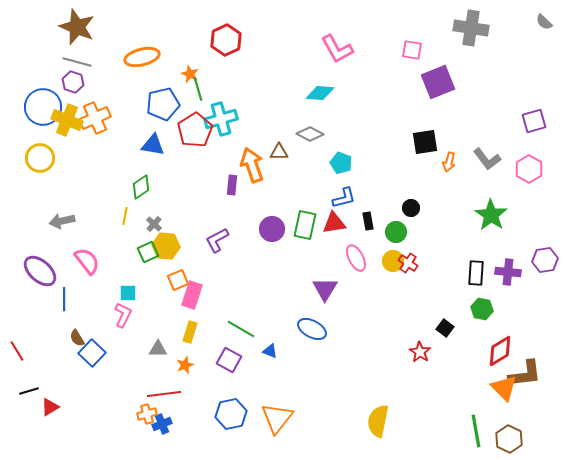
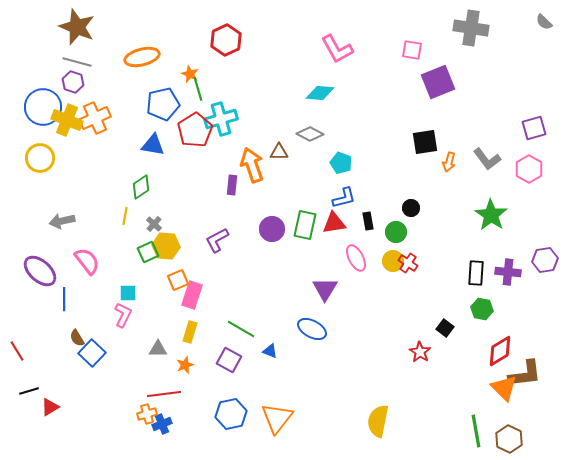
purple square at (534, 121): moved 7 px down
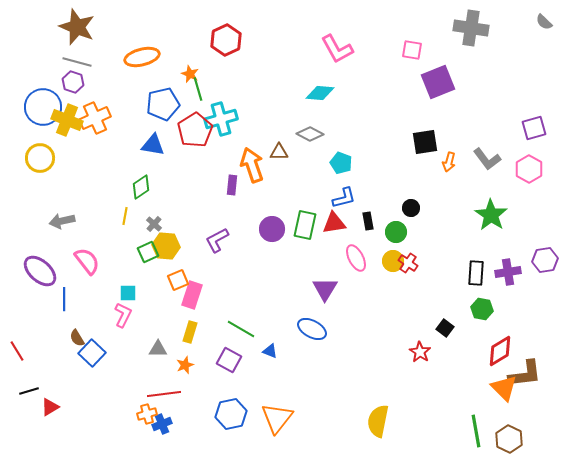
purple cross at (508, 272): rotated 15 degrees counterclockwise
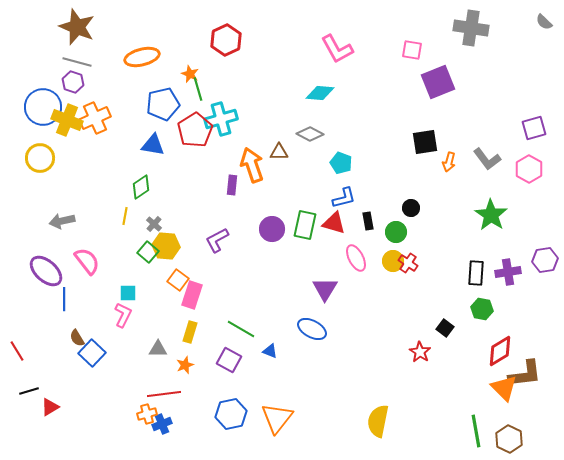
red triangle at (334, 223): rotated 25 degrees clockwise
green square at (148, 252): rotated 25 degrees counterclockwise
purple ellipse at (40, 271): moved 6 px right
orange square at (178, 280): rotated 30 degrees counterclockwise
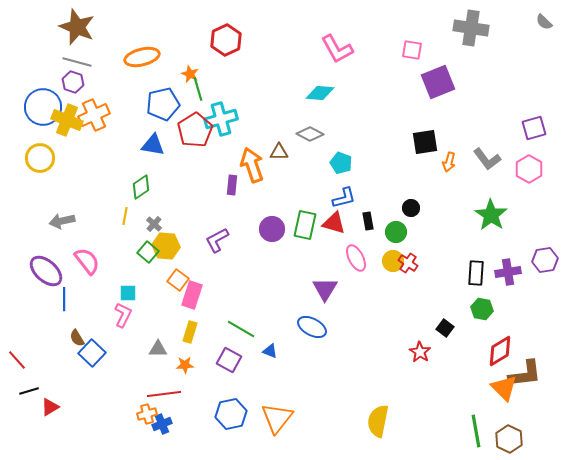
orange cross at (95, 118): moved 1 px left, 3 px up
blue ellipse at (312, 329): moved 2 px up
red line at (17, 351): moved 9 px down; rotated 10 degrees counterclockwise
orange star at (185, 365): rotated 18 degrees clockwise
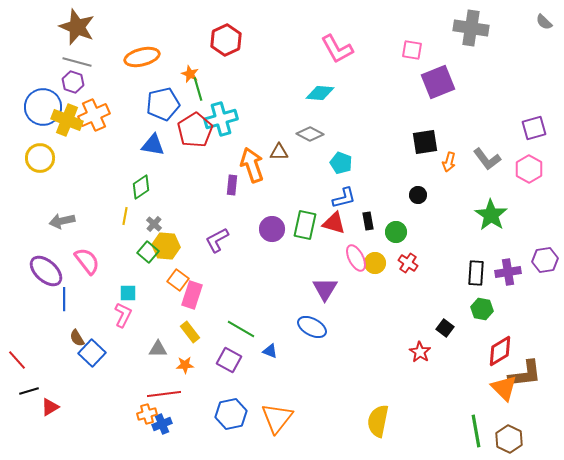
black circle at (411, 208): moved 7 px right, 13 px up
yellow circle at (393, 261): moved 18 px left, 2 px down
yellow rectangle at (190, 332): rotated 55 degrees counterclockwise
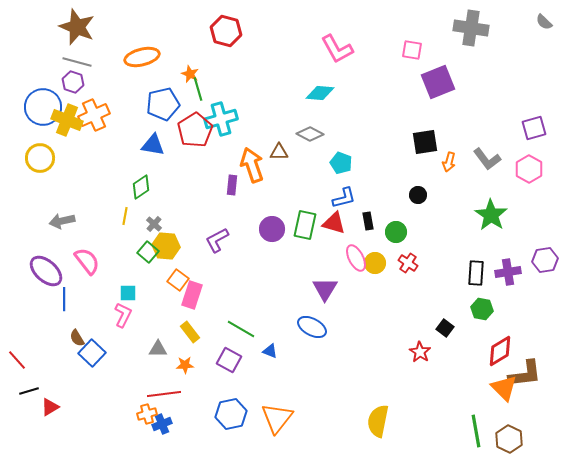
red hexagon at (226, 40): moved 9 px up; rotated 20 degrees counterclockwise
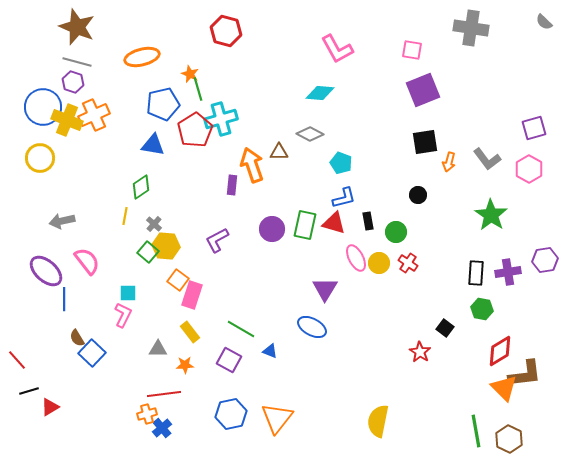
purple square at (438, 82): moved 15 px left, 8 px down
yellow circle at (375, 263): moved 4 px right
blue cross at (162, 424): moved 4 px down; rotated 18 degrees counterclockwise
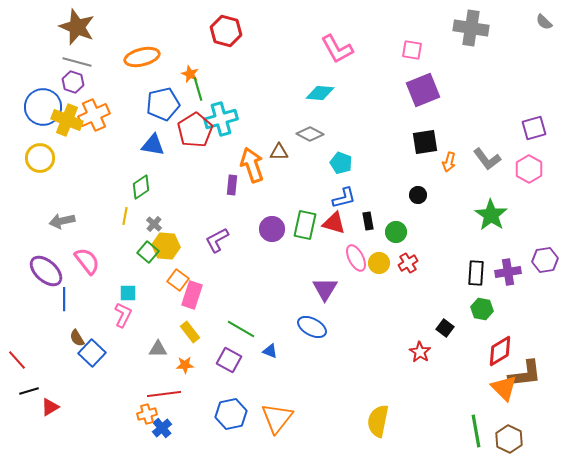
red cross at (408, 263): rotated 24 degrees clockwise
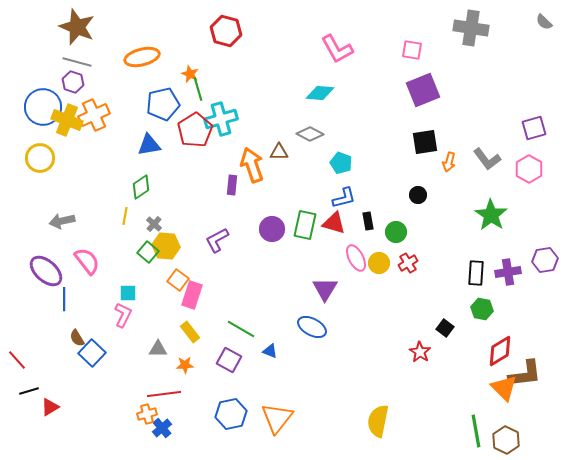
blue triangle at (153, 145): moved 4 px left; rotated 20 degrees counterclockwise
brown hexagon at (509, 439): moved 3 px left, 1 px down
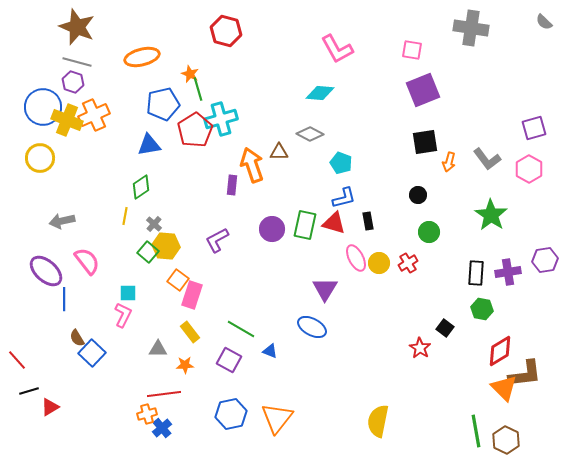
green circle at (396, 232): moved 33 px right
red star at (420, 352): moved 4 px up
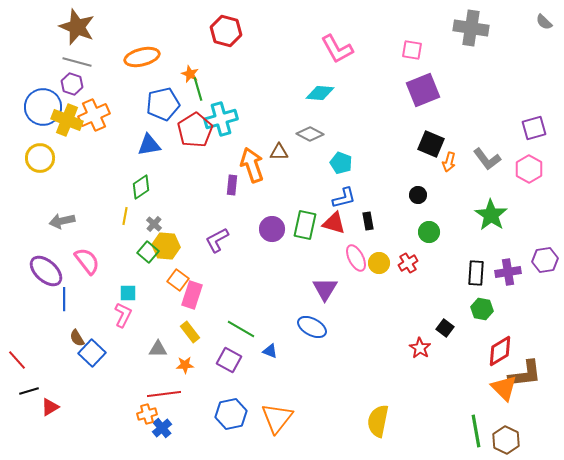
purple hexagon at (73, 82): moved 1 px left, 2 px down
black square at (425, 142): moved 6 px right, 2 px down; rotated 32 degrees clockwise
